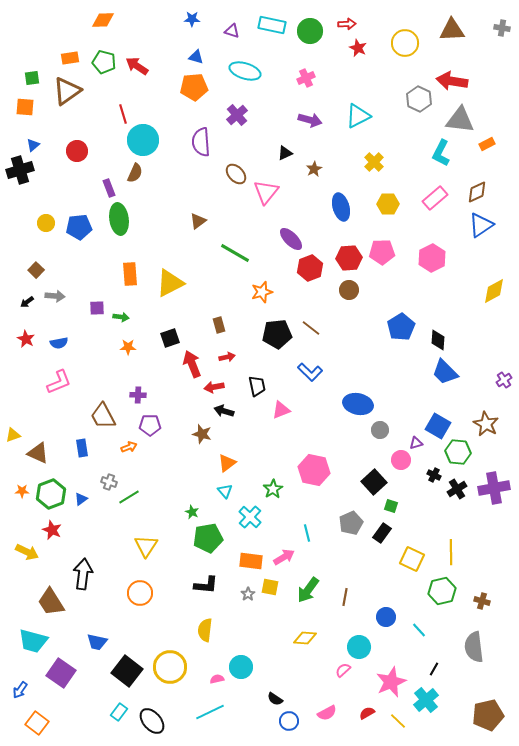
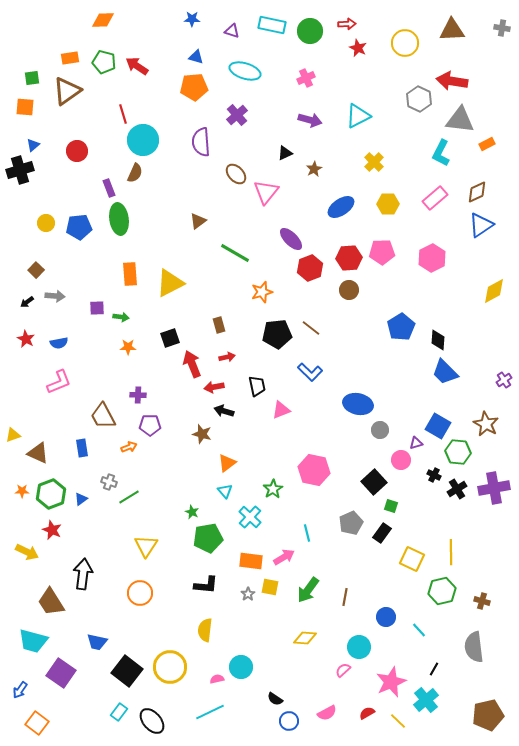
blue ellipse at (341, 207): rotated 72 degrees clockwise
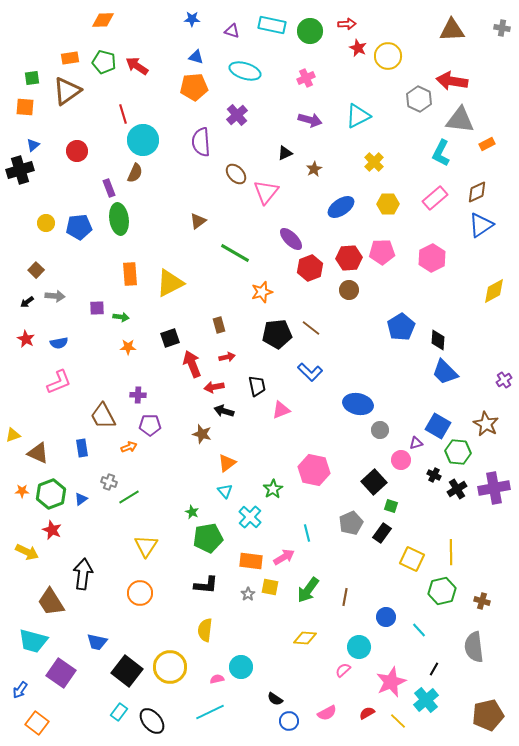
yellow circle at (405, 43): moved 17 px left, 13 px down
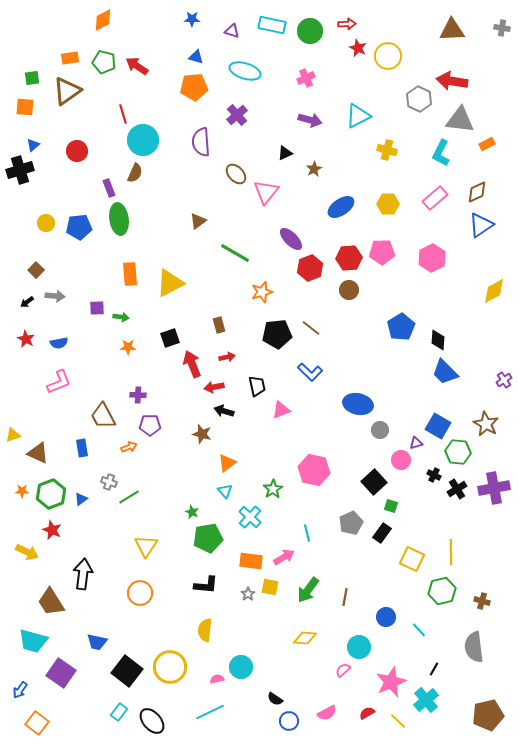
orange diamond at (103, 20): rotated 25 degrees counterclockwise
yellow cross at (374, 162): moved 13 px right, 12 px up; rotated 30 degrees counterclockwise
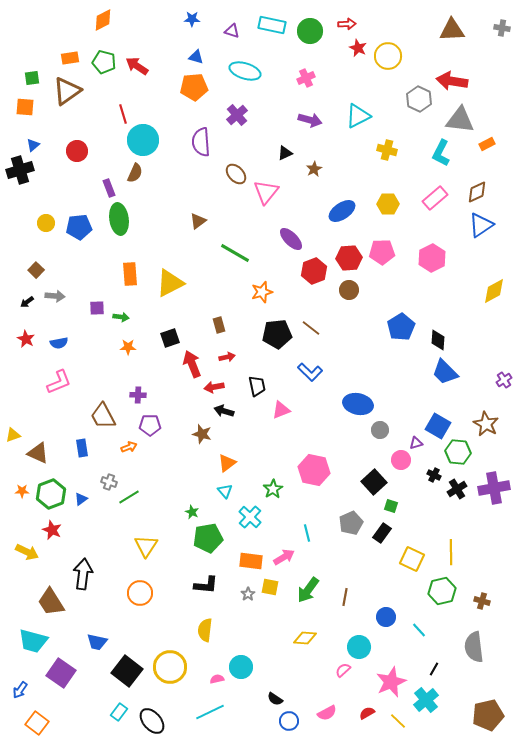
blue ellipse at (341, 207): moved 1 px right, 4 px down
red hexagon at (310, 268): moved 4 px right, 3 px down
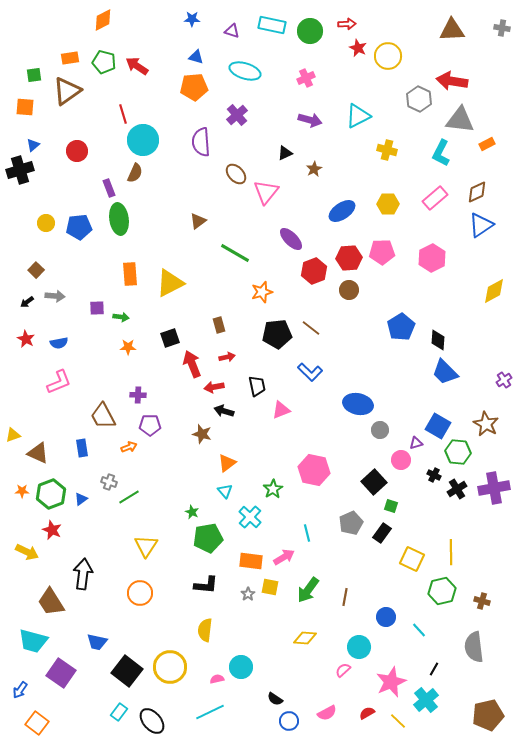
green square at (32, 78): moved 2 px right, 3 px up
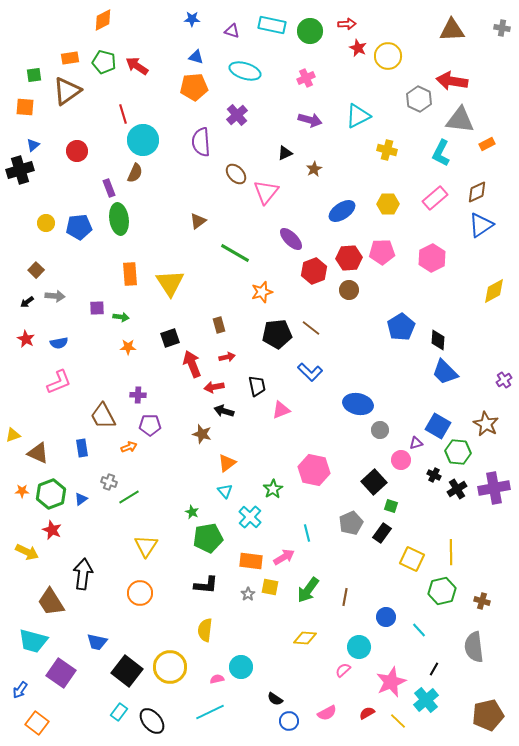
yellow triangle at (170, 283): rotated 36 degrees counterclockwise
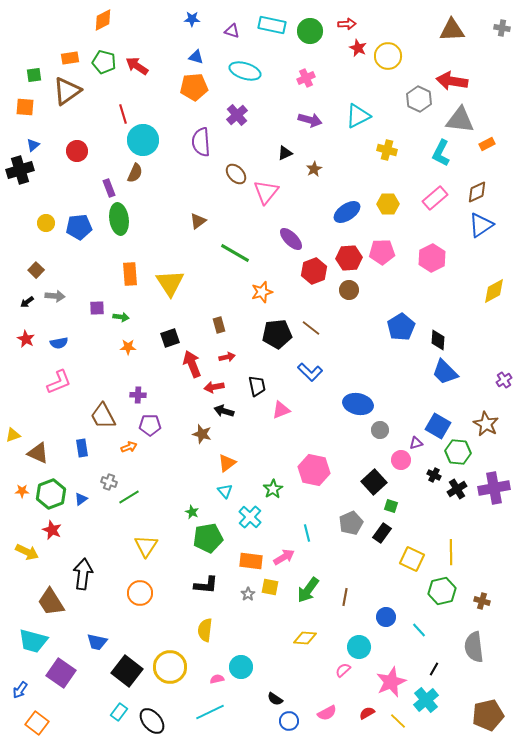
blue ellipse at (342, 211): moved 5 px right, 1 px down
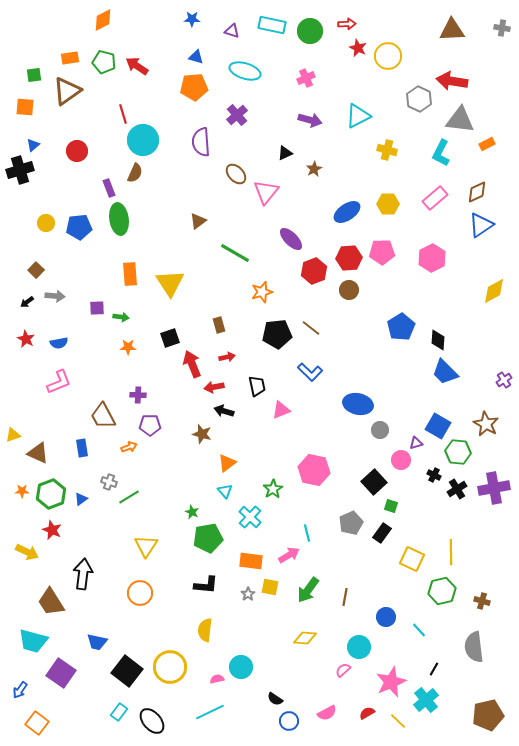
pink arrow at (284, 557): moved 5 px right, 2 px up
